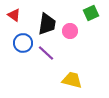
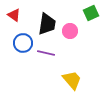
purple line: rotated 30 degrees counterclockwise
yellow trapezoid: rotated 35 degrees clockwise
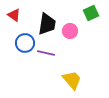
blue circle: moved 2 px right
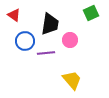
black trapezoid: moved 3 px right
pink circle: moved 9 px down
blue circle: moved 2 px up
purple line: rotated 18 degrees counterclockwise
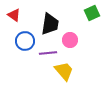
green square: moved 1 px right
purple line: moved 2 px right
yellow trapezoid: moved 8 px left, 9 px up
